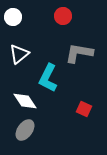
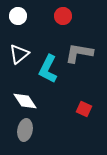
white circle: moved 5 px right, 1 px up
cyan L-shape: moved 9 px up
gray ellipse: rotated 25 degrees counterclockwise
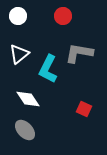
white diamond: moved 3 px right, 2 px up
gray ellipse: rotated 55 degrees counterclockwise
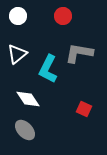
white triangle: moved 2 px left
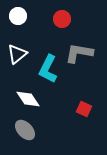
red circle: moved 1 px left, 3 px down
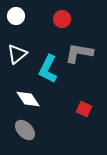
white circle: moved 2 px left
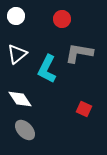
cyan L-shape: moved 1 px left
white diamond: moved 8 px left
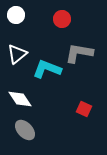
white circle: moved 1 px up
cyan L-shape: rotated 84 degrees clockwise
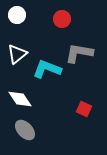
white circle: moved 1 px right
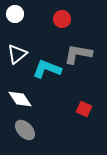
white circle: moved 2 px left, 1 px up
gray L-shape: moved 1 px left, 1 px down
